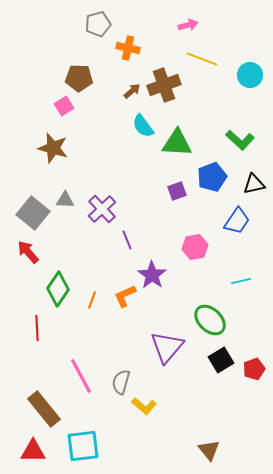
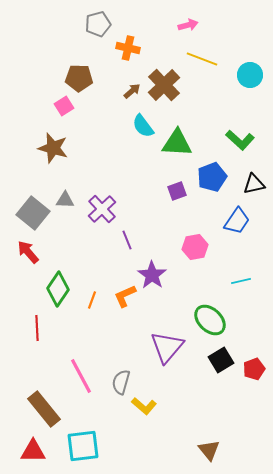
brown cross: rotated 24 degrees counterclockwise
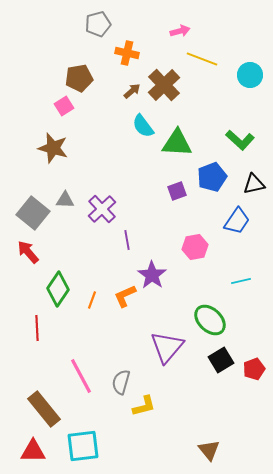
pink arrow: moved 8 px left, 6 px down
orange cross: moved 1 px left, 5 px down
brown pentagon: rotated 12 degrees counterclockwise
purple line: rotated 12 degrees clockwise
yellow L-shape: rotated 55 degrees counterclockwise
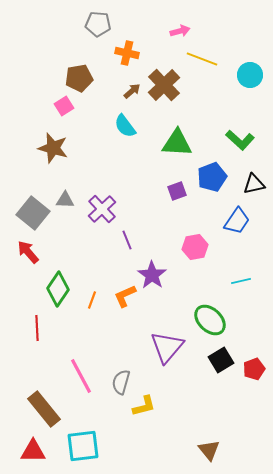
gray pentagon: rotated 20 degrees clockwise
cyan semicircle: moved 18 px left
purple line: rotated 12 degrees counterclockwise
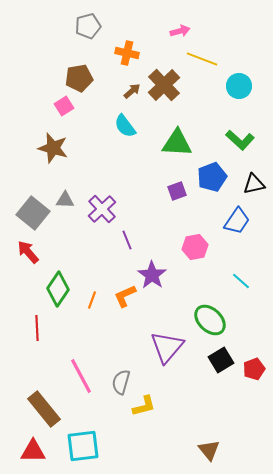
gray pentagon: moved 10 px left, 2 px down; rotated 20 degrees counterclockwise
cyan circle: moved 11 px left, 11 px down
cyan line: rotated 54 degrees clockwise
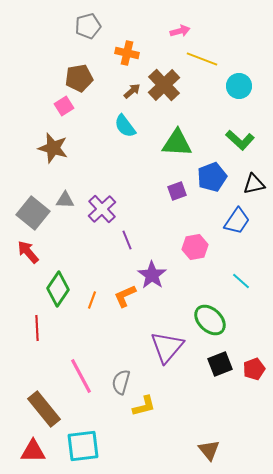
black square: moved 1 px left, 4 px down; rotated 10 degrees clockwise
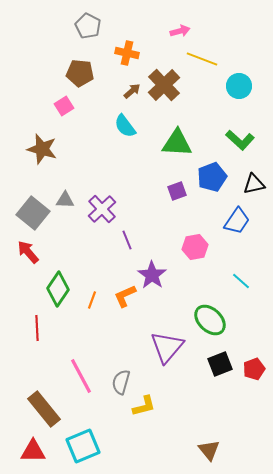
gray pentagon: rotated 30 degrees counterclockwise
brown pentagon: moved 1 px right, 5 px up; rotated 16 degrees clockwise
brown star: moved 11 px left, 1 px down
cyan square: rotated 16 degrees counterclockwise
